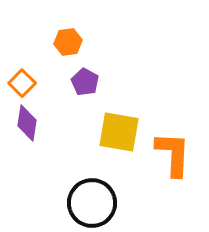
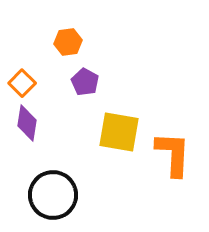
black circle: moved 39 px left, 8 px up
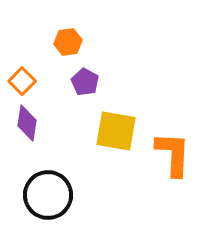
orange square: moved 2 px up
yellow square: moved 3 px left, 1 px up
black circle: moved 5 px left
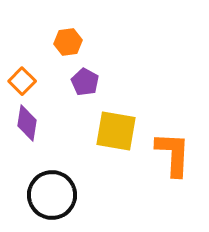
black circle: moved 4 px right
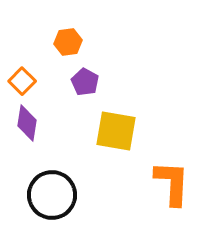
orange L-shape: moved 1 px left, 29 px down
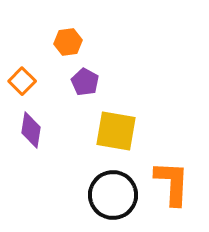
purple diamond: moved 4 px right, 7 px down
black circle: moved 61 px right
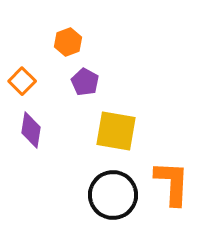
orange hexagon: rotated 12 degrees counterclockwise
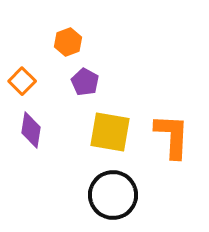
yellow square: moved 6 px left, 1 px down
orange L-shape: moved 47 px up
